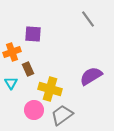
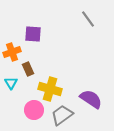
purple semicircle: moved 23 px down; rotated 65 degrees clockwise
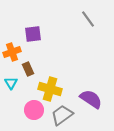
purple square: rotated 12 degrees counterclockwise
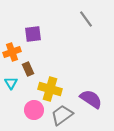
gray line: moved 2 px left
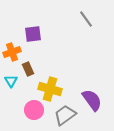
cyan triangle: moved 2 px up
purple semicircle: moved 1 px right, 1 px down; rotated 20 degrees clockwise
gray trapezoid: moved 3 px right
